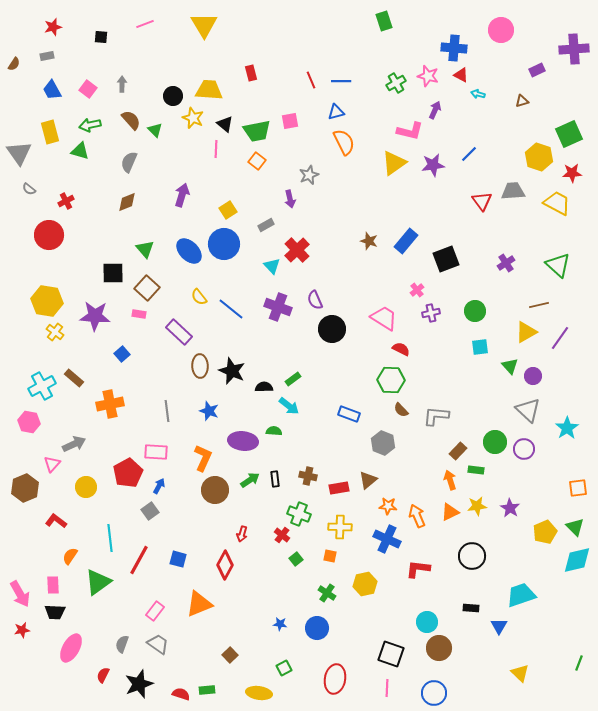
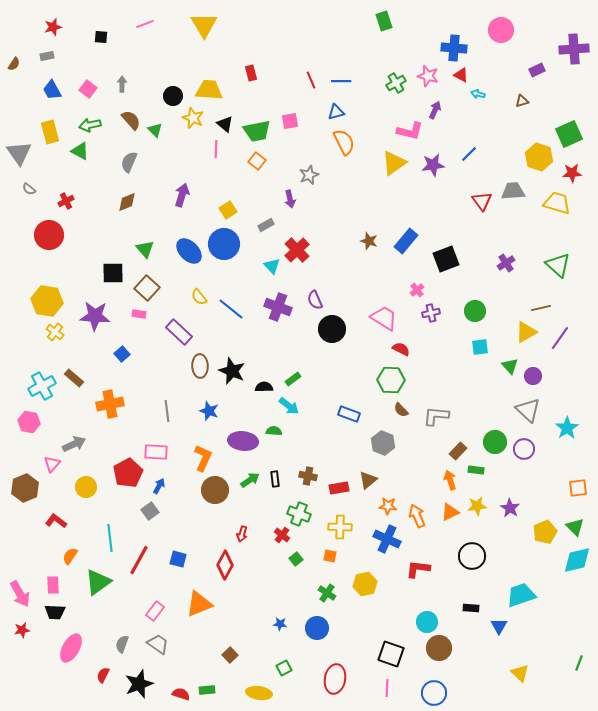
green triangle at (80, 151): rotated 12 degrees clockwise
yellow trapezoid at (557, 203): rotated 12 degrees counterclockwise
brown line at (539, 305): moved 2 px right, 3 px down
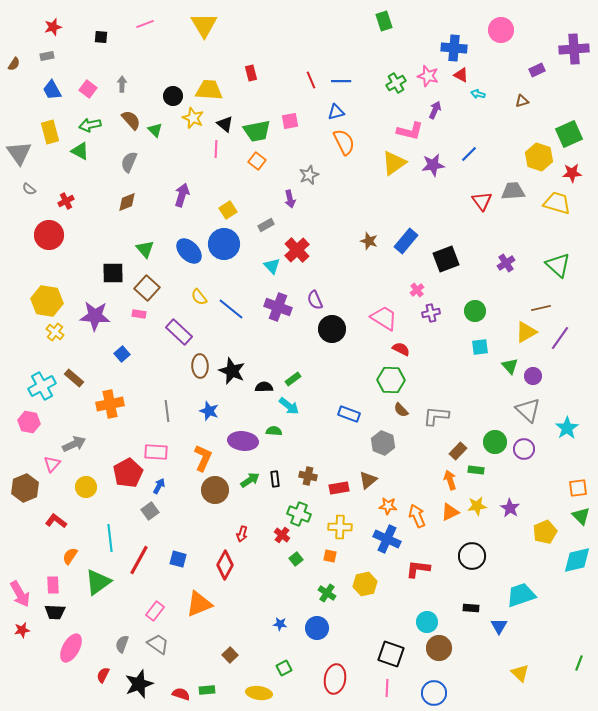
green triangle at (575, 527): moved 6 px right, 11 px up
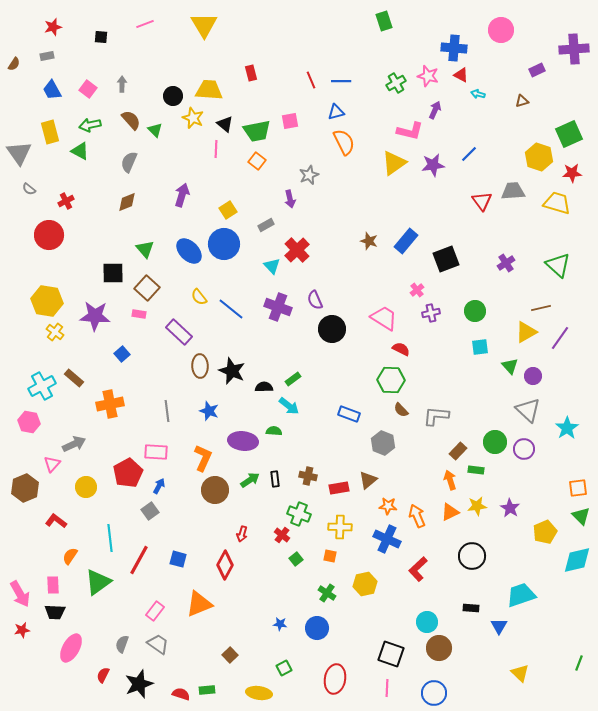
red L-shape at (418, 569): rotated 50 degrees counterclockwise
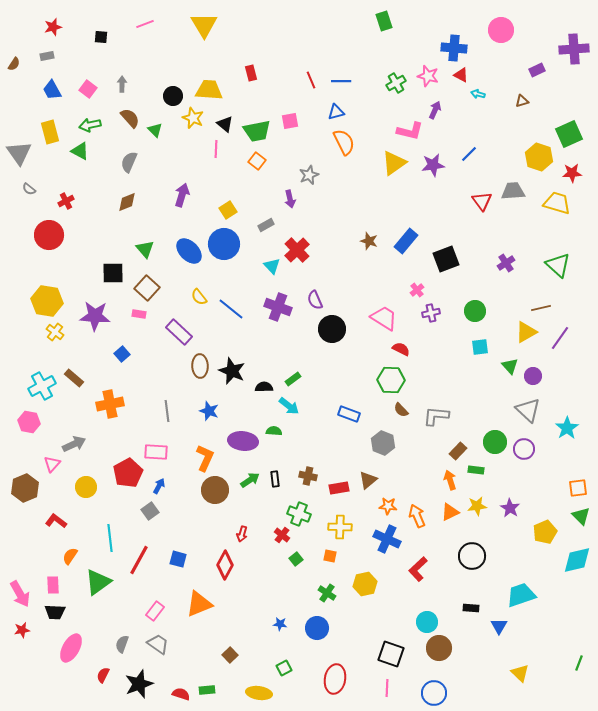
brown semicircle at (131, 120): moved 1 px left, 2 px up
orange L-shape at (203, 458): moved 2 px right
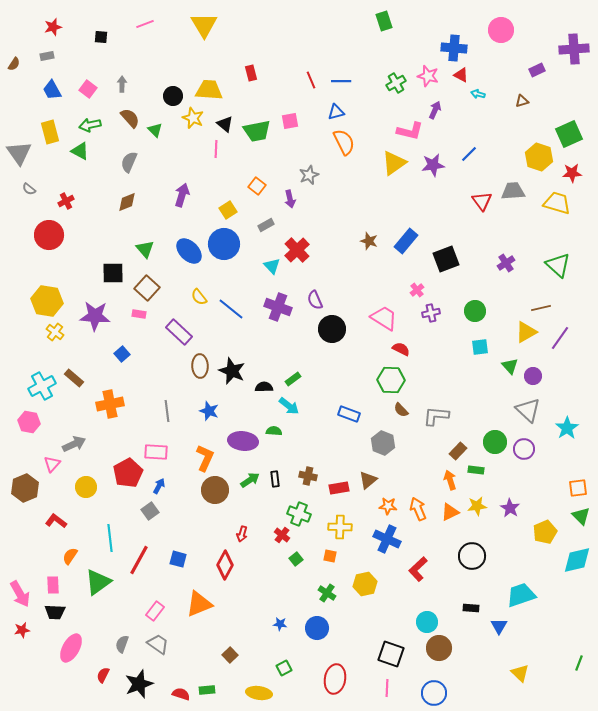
orange square at (257, 161): moved 25 px down
orange arrow at (417, 516): moved 1 px right, 7 px up
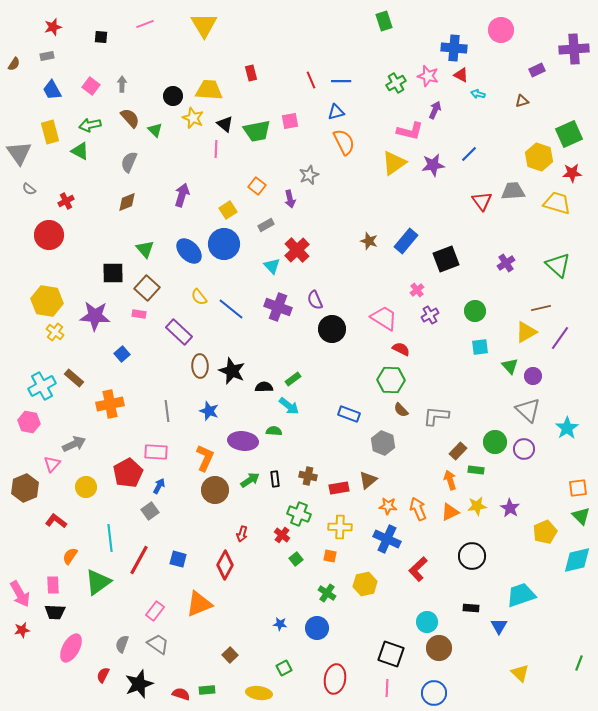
pink square at (88, 89): moved 3 px right, 3 px up
purple cross at (431, 313): moved 1 px left, 2 px down; rotated 18 degrees counterclockwise
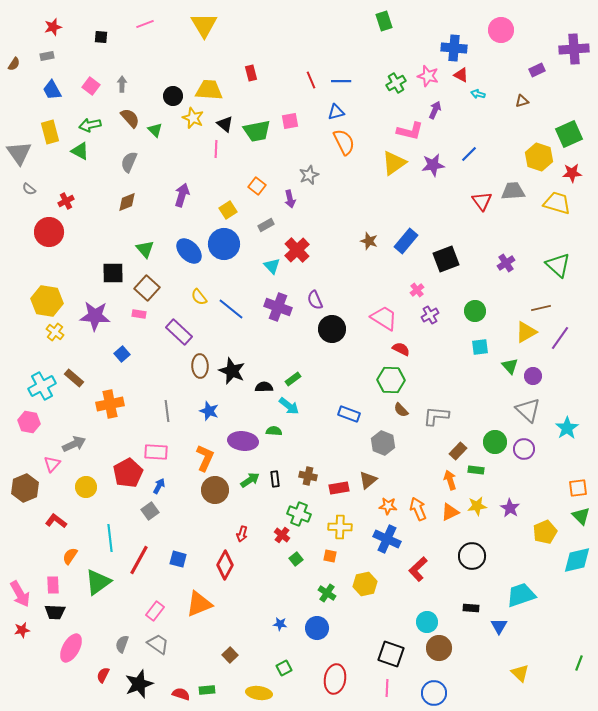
red circle at (49, 235): moved 3 px up
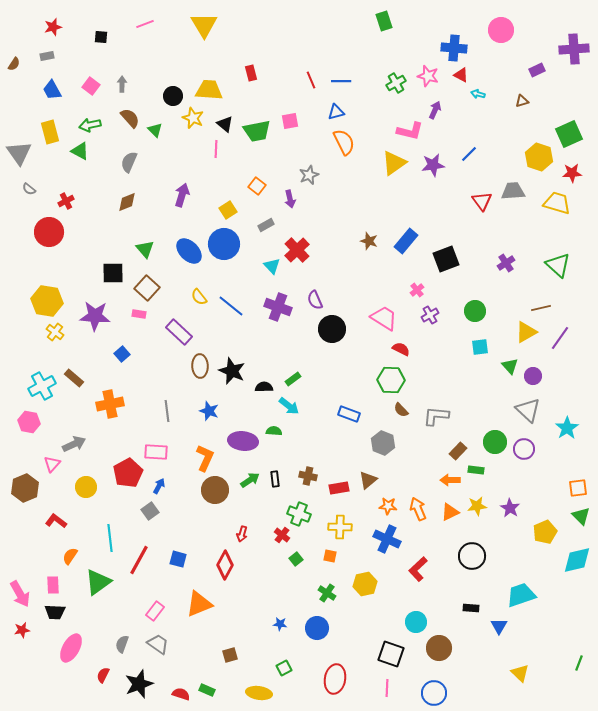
blue line at (231, 309): moved 3 px up
orange arrow at (450, 480): rotated 72 degrees counterclockwise
cyan circle at (427, 622): moved 11 px left
brown square at (230, 655): rotated 28 degrees clockwise
green rectangle at (207, 690): rotated 28 degrees clockwise
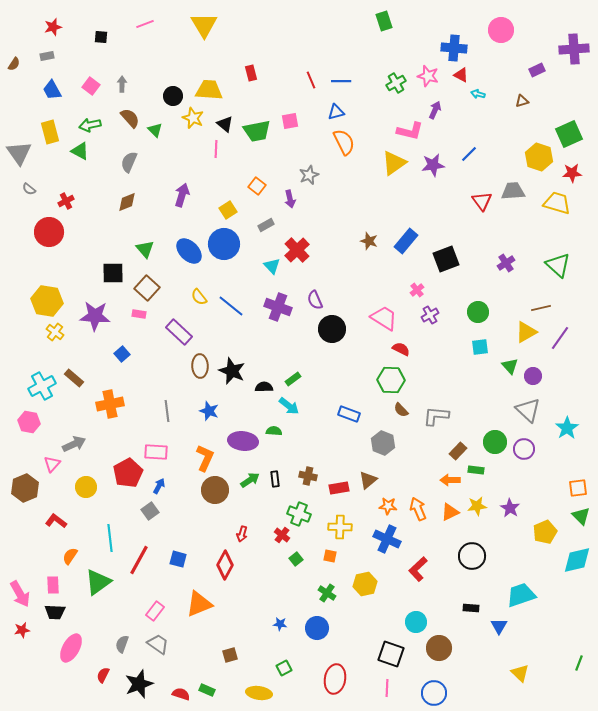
green circle at (475, 311): moved 3 px right, 1 px down
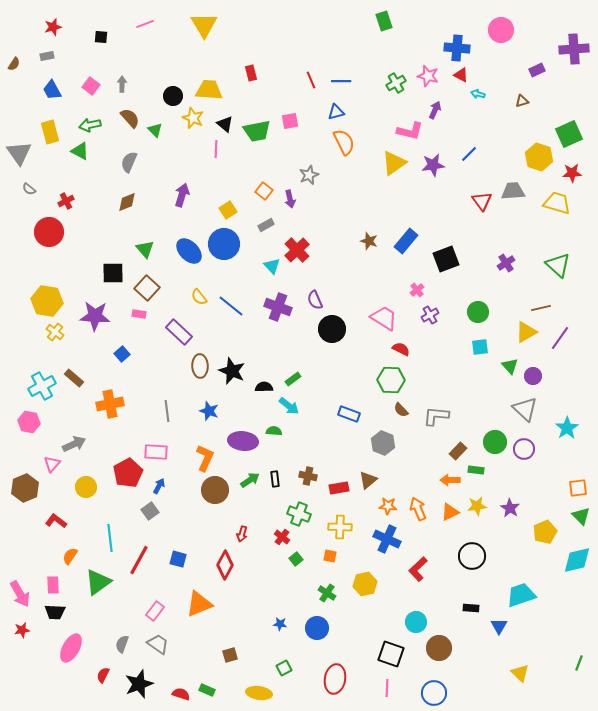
blue cross at (454, 48): moved 3 px right
orange square at (257, 186): moved 7 px right, 5 px down
gray triangle at (528, 410): moved 3 px left, 1 px up
red cross at (282, 535): moved 2 px down
